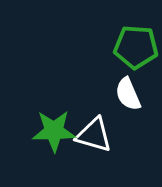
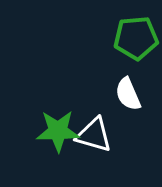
green pentagon: moved 9 px up; rotated 9 degrees counterclockwise
green star: moved 4 px right
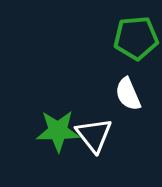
white triangle: rotated 36 degrees clockwise
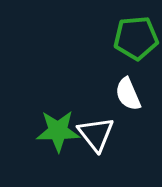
white triangle: moved 2 px right, 1 px up
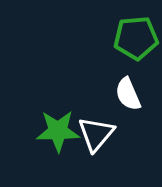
white triangle: rotated 18 degrees clockwise
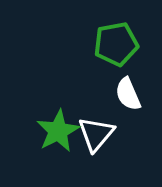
green pentagon: moved 20 px left, 6 px down; rotated 6 degrees counterclockwise
green star: rotated 27 degrees counterclockwise
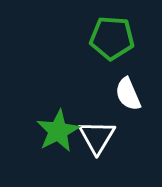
green pentagon: moved 4 px left, 6 px up; rotated 15 degrees clockwise
white triangle: moved 1 px right, 3 px down; rotated 9 degrees counterclockwise
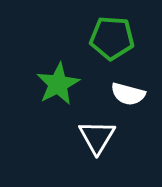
white semicircle: rotated 52 degrees counterclockwise
green star: moved 47 px up
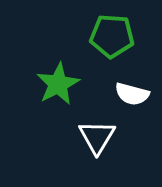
green pentagon: moved 2 px up
white semicircle: moved 4 px right
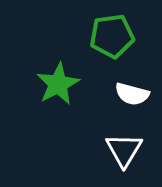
green pentagon: rotated 12 degrees counterclockwise
white triangle: moved 27 px right, 13 px down
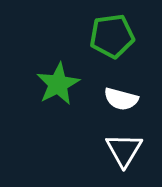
white semicircle: moved 11 px left, 5 px down
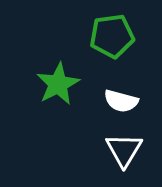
white semicircle: moved 2 px down
